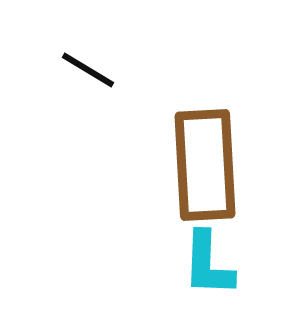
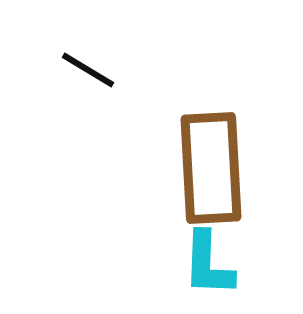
brown rectangle: moved 6 px right, 3 px down
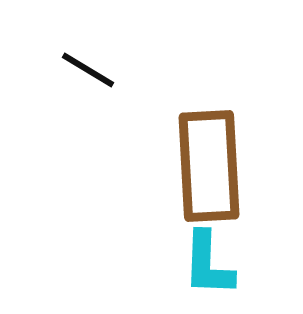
brown rectangle: moved 2 px left, 2 px up
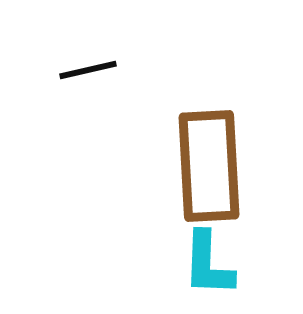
black line: rotated 44 degrees counterclockwise
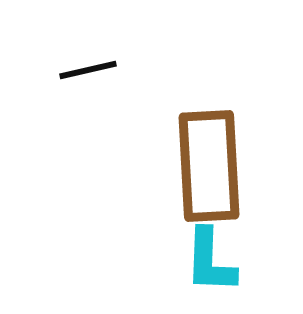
cyan L-shape: moved 2 px right, 3 px up
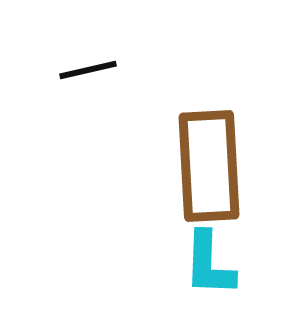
cyan L-shape: moved 1 px left, 3 px down
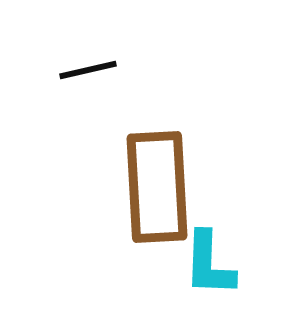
brown rectangle: moved 52 px left, 21 px down
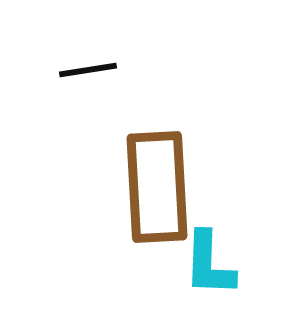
black line: rotated 4 degrees clockwise
